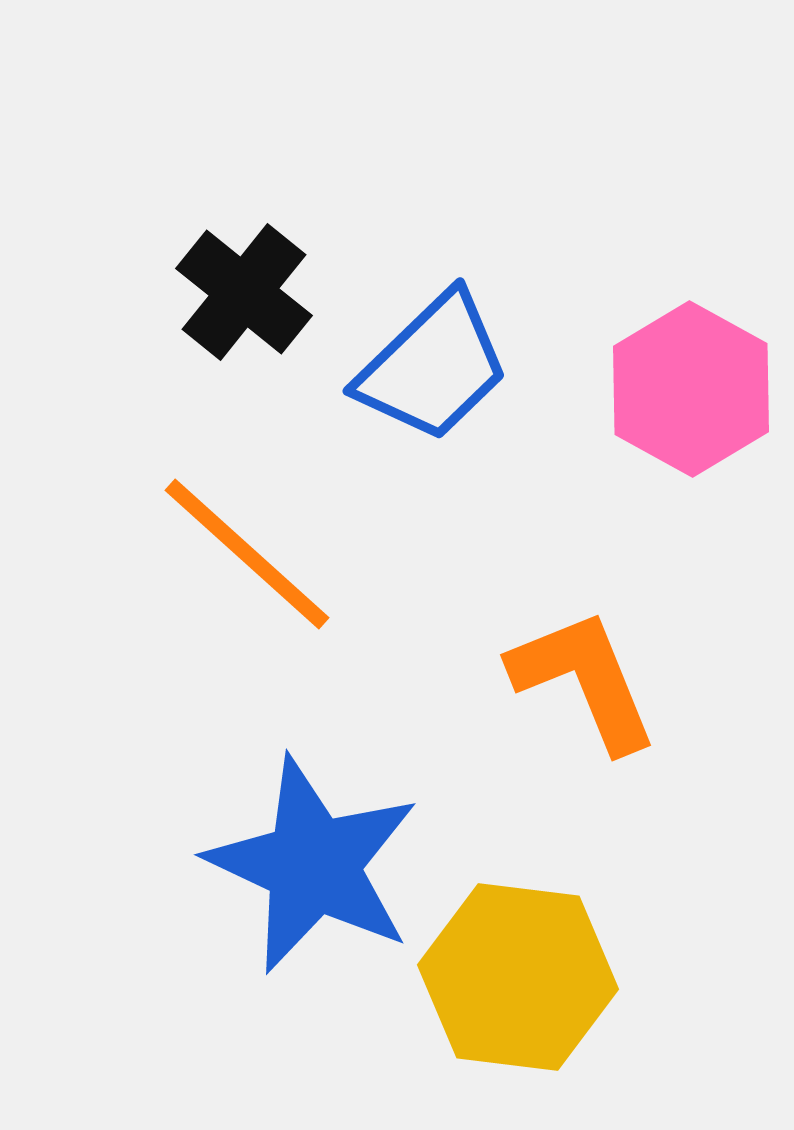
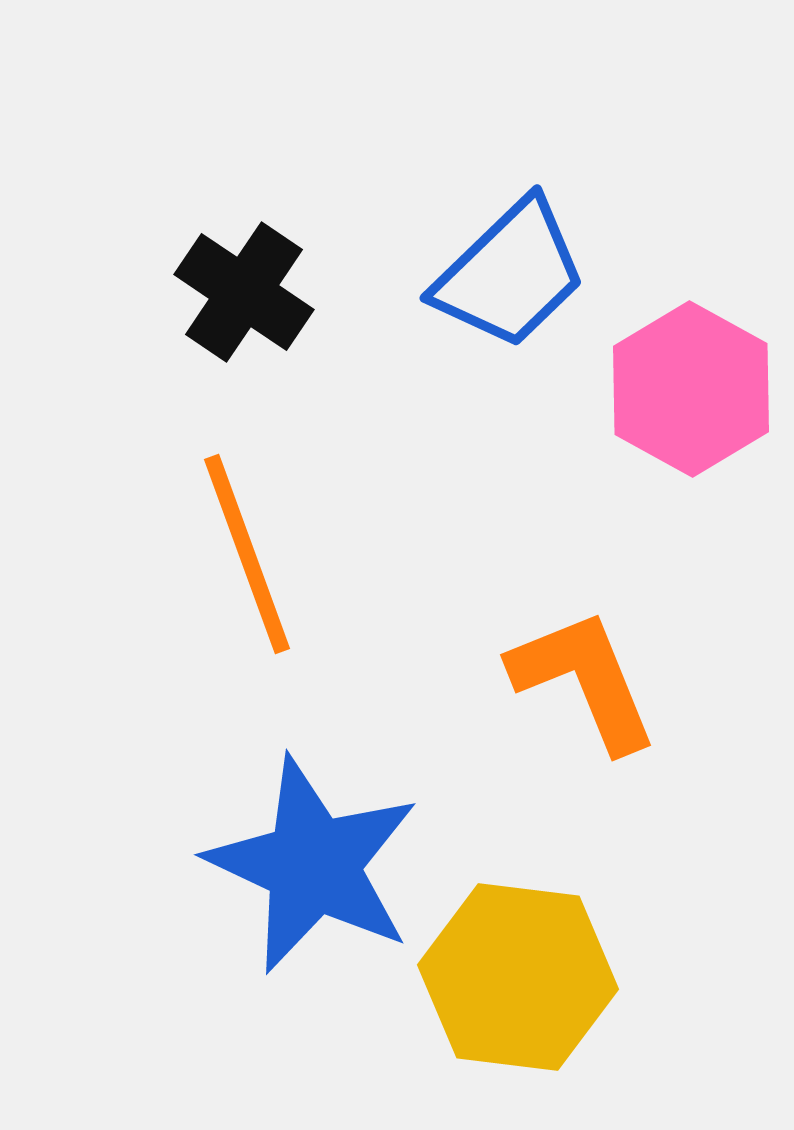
black cross: rotated 5 degrees counterclockwise
blue trapezoid: moved 77 px right, 93 px up
orange line: rotated 28 degrees clockwise
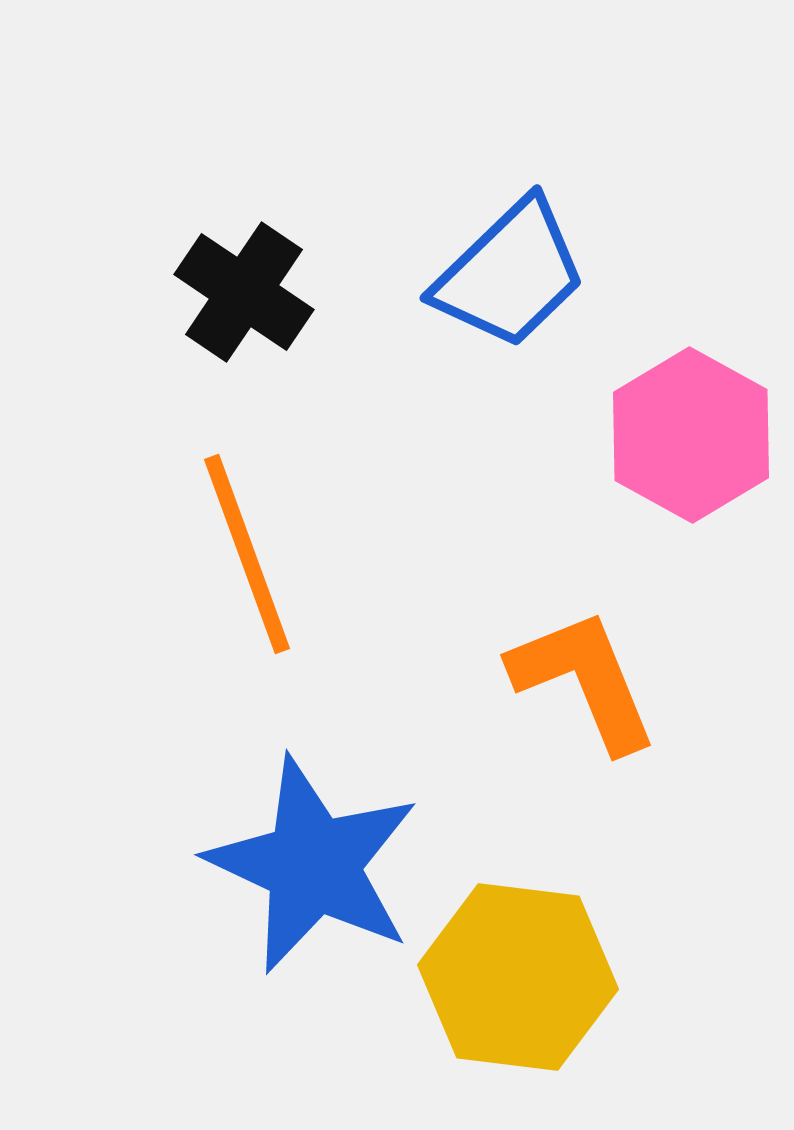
pink hexagon: moved 46 px down
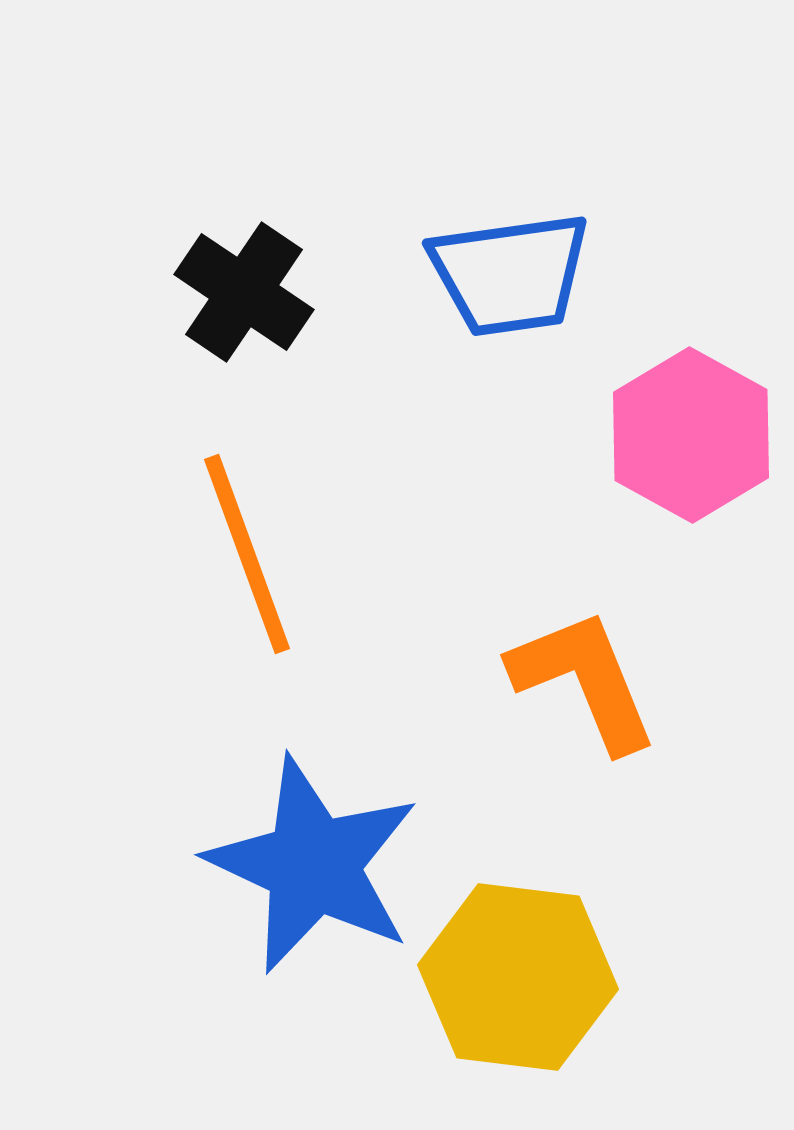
blue trapezoid: rotated 36 degrees clockwise
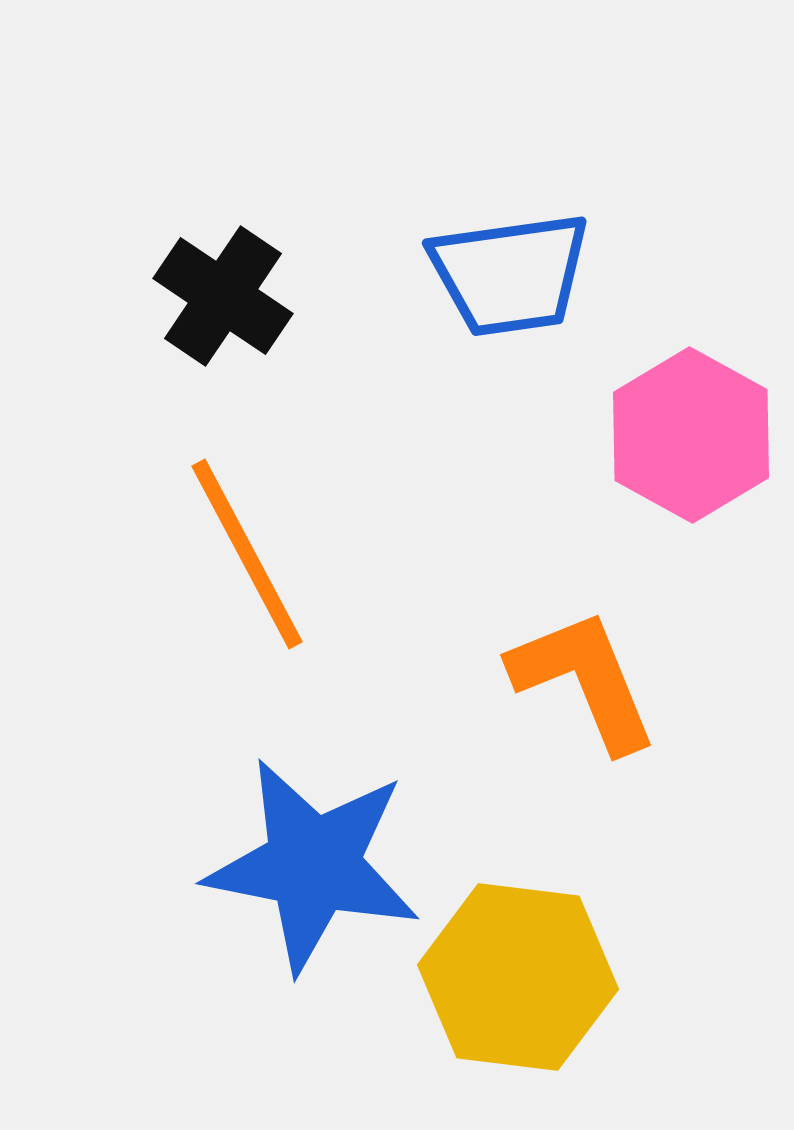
black cross: moved 21 px left, 4 px down
orange line: rotated 8 degrees counterclockwise
blue star: rotated 14 degrees counterclockwise
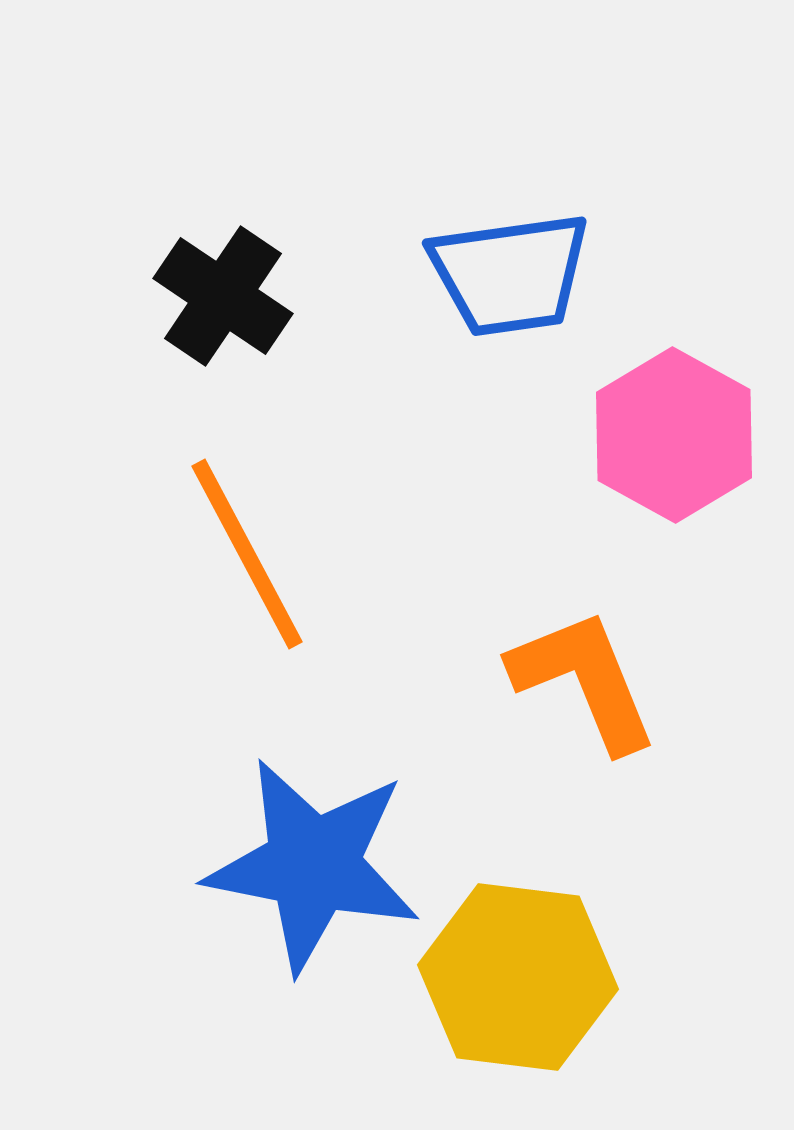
pink hexagon: moved 17 px left
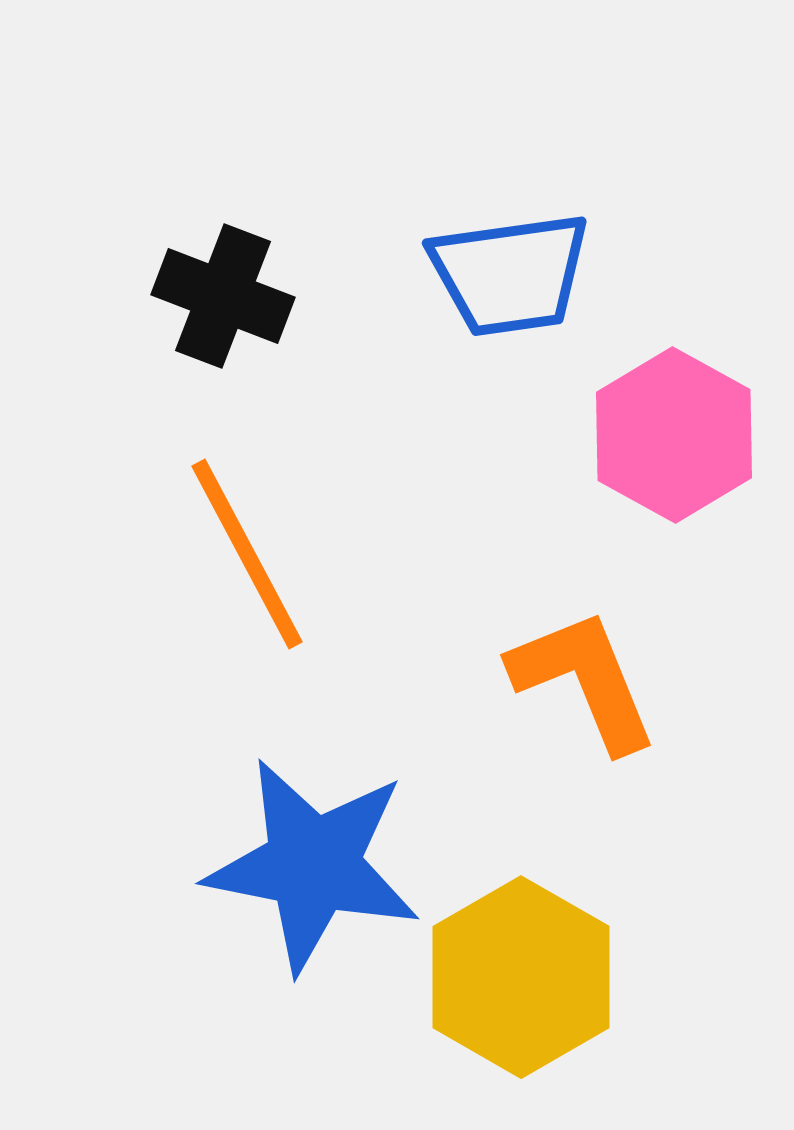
black cross: rotated 13 degrees counterclockwise
yellow hexagon: moved 3 px right; rotated 23 degrees clockwise
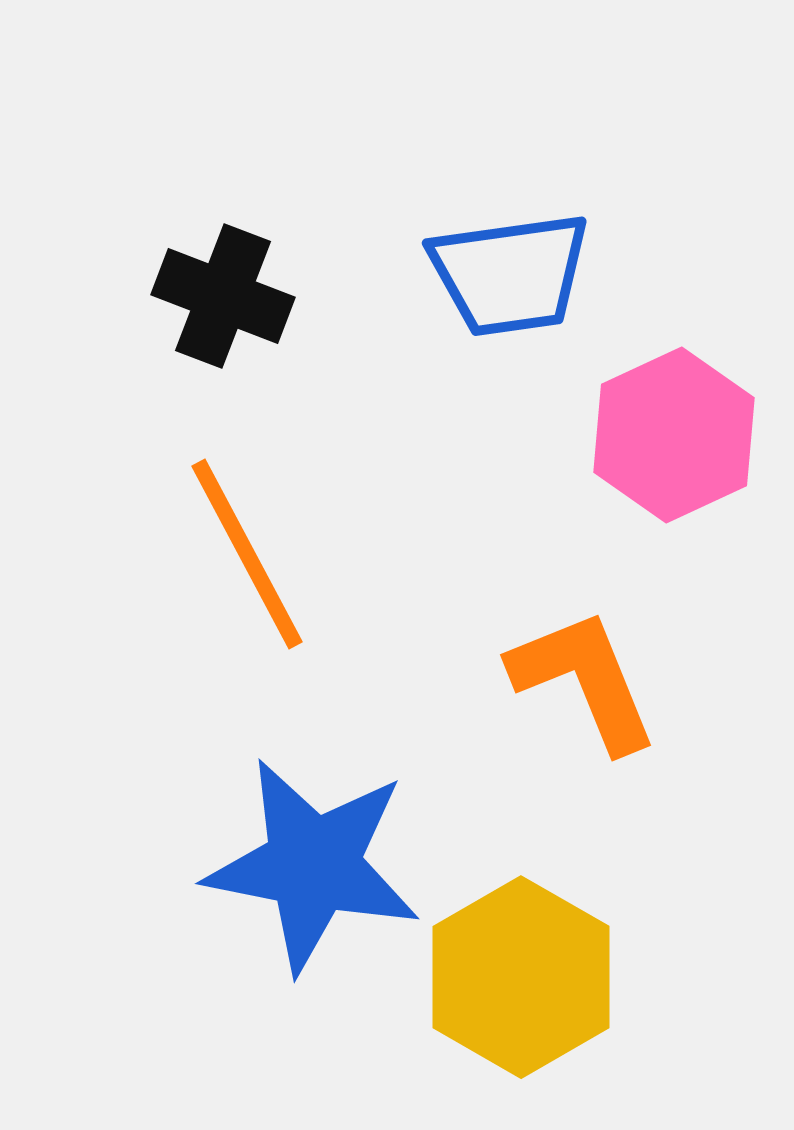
pink hexagon: rotated 6 degrees clockwise
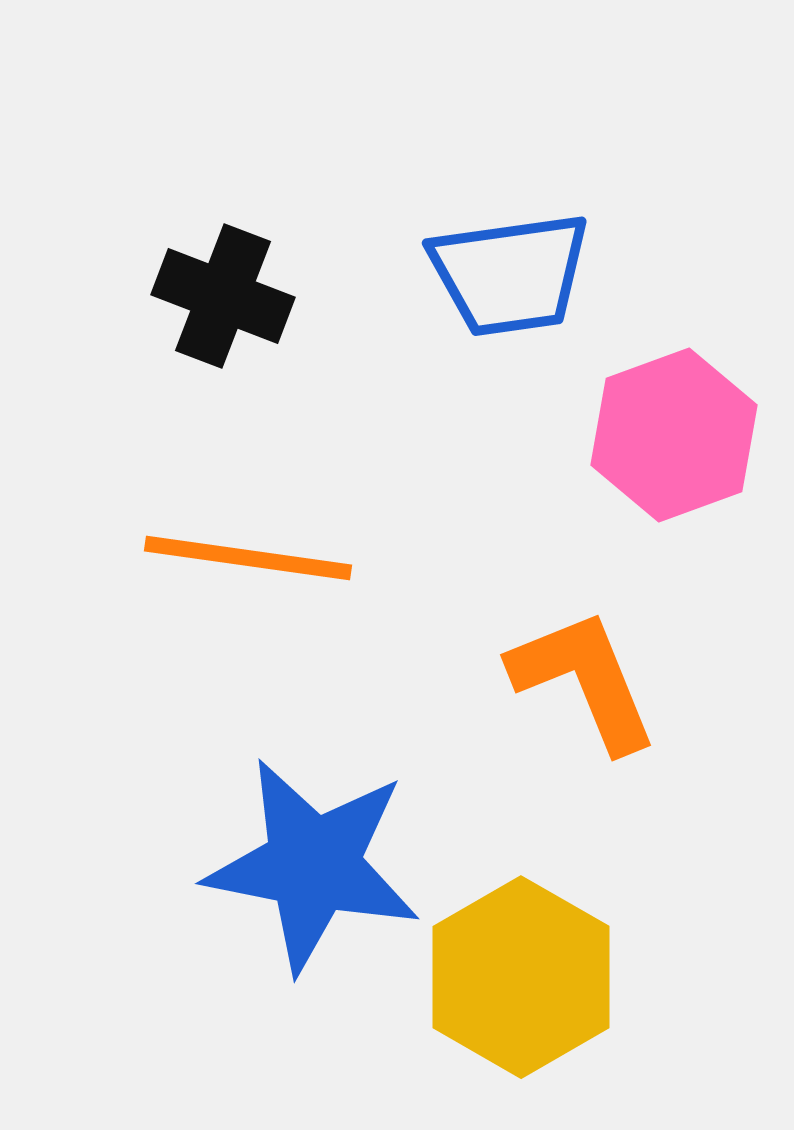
pink hexagon: rotated 5 degrees clockwise
orange line: moved 1 px right, 4 px down; rotated 54 degrees counterclockwise
